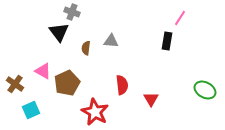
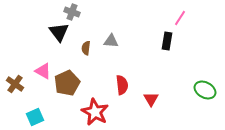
cyan square: moved 4 px right, 7 px down
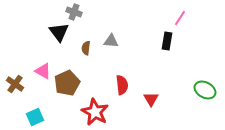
gray cross: moved 2 px right
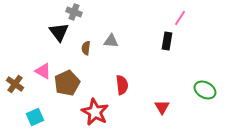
red triangle: moved 11 px right, 8 px down
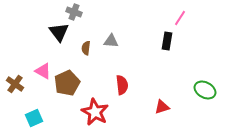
red triangle: rotated 42 degrees clockwise
cyan square: moved 1 px left, 1 px down
